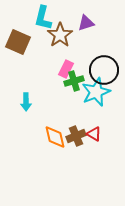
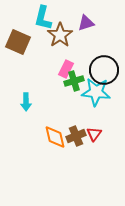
cyan star: rotated 28 degrees clockwise
red triangle: rotated 35 degrees clockwise
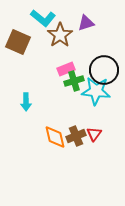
cyan L-shape: rotated 65 degrees counterclockwise
pink rectangle: rotated 42 degrees clockwise
cyan star: moved 1 px up
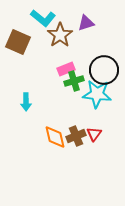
cyan star: moved 1 px right, 3 px down
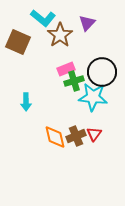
purple triangle: moved 1 px right; rotated 30 degrees counterclockwise
black circle: moved 2 px left, 2 px down
cyan star: moved 4 px left, 3 px down
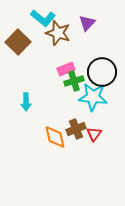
brown star: moved 2 px left, 2 px up; rotated 20 degrees counterclockwise
brown square: rotated 20 degrees clockwise
brown cross: moved 7 px up
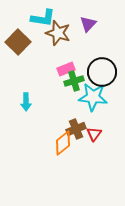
cyan L-shape: rotated 30 degrees counterclockwise
purple triangle: moved 1 px right, 1 px down
orange diamond: moved 8 px right, 6 px down; rotated 65 degrees clockwise
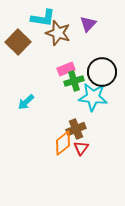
cyan arrow: rotated 48 degrees clockwise
red triangle: moved 13 px left, 14 px down
